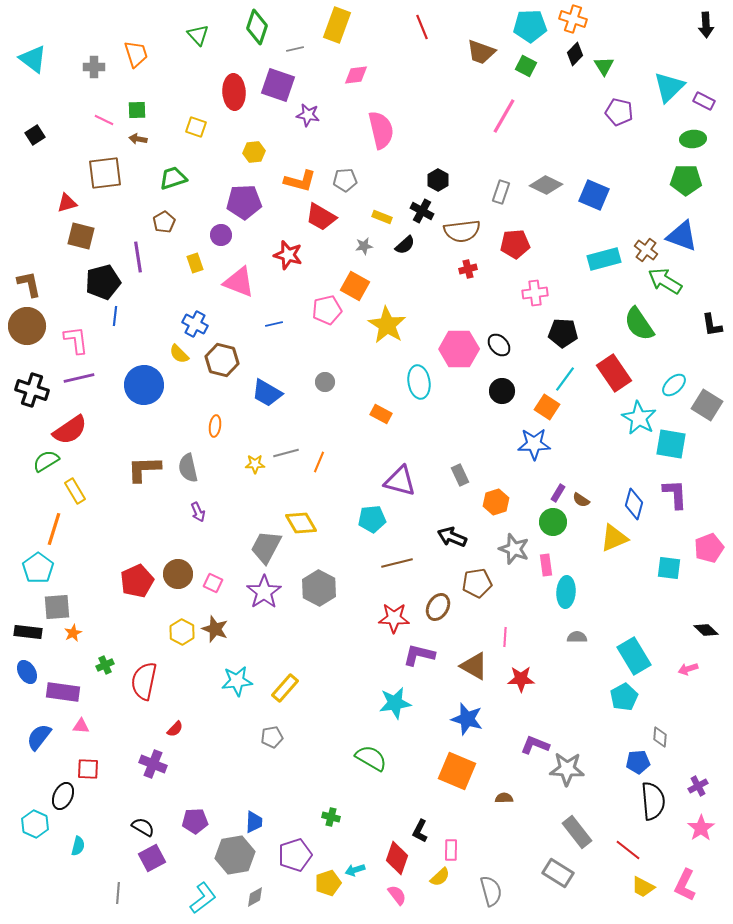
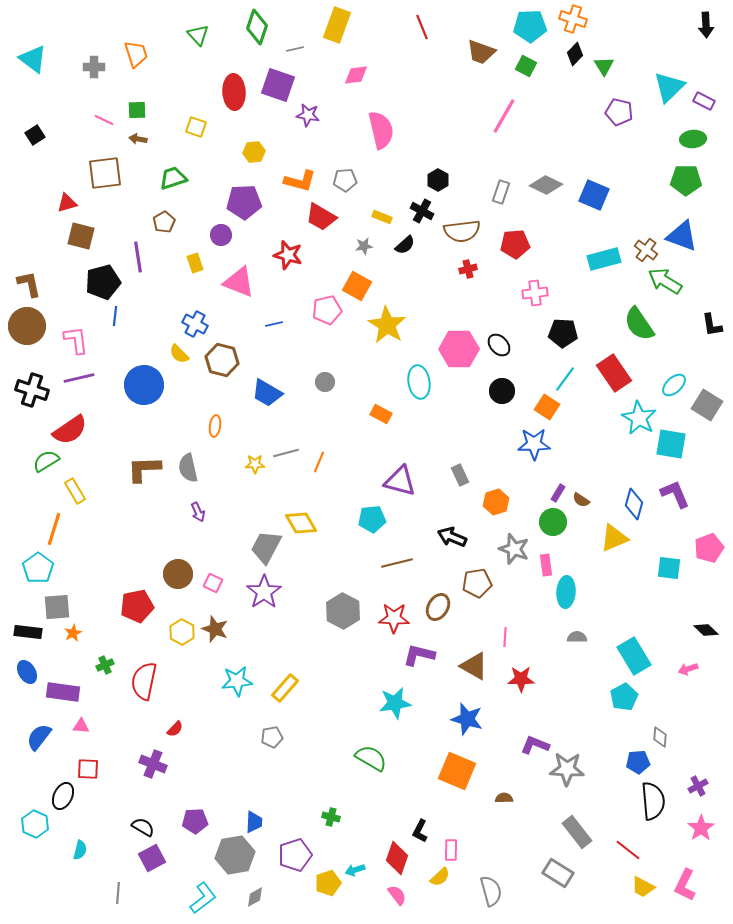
orange square at (355, 286): moved 2 px right
purple L-shape at (675, 494): rotated 20 degrees counterclockwise
red pentagon at (137, 581): moved 25 px down; rotated 12 degrees clockwise
gray hexagon at (319, 588): moved 24 px right, 23 px down
cyan semicircle at (78, 846): moved 2 px right, 4 px down
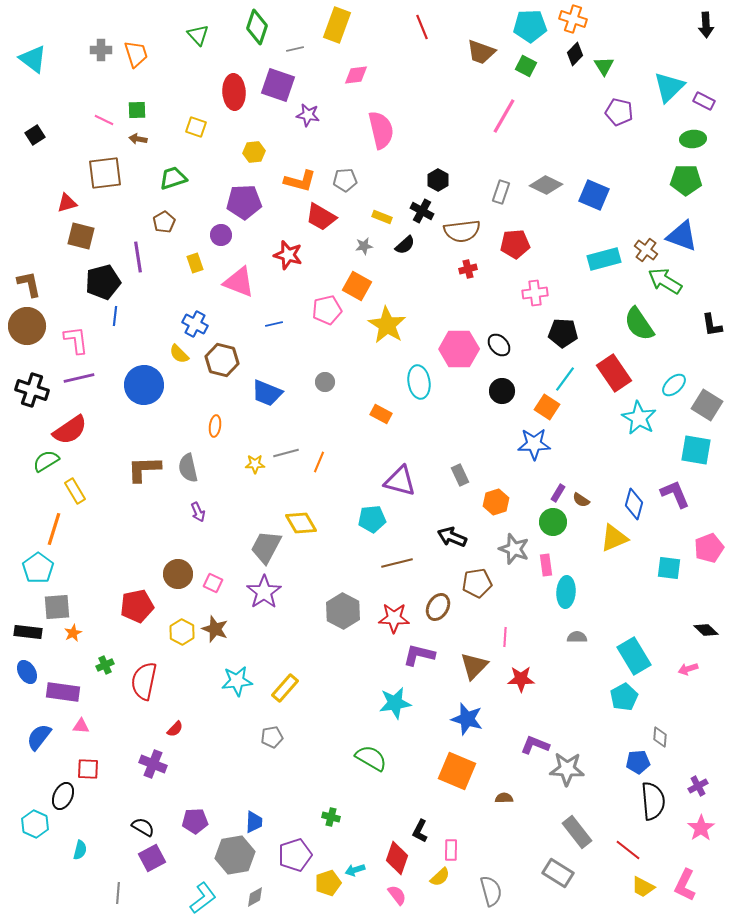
gray cross at (94, 67): moved 7 px right, 17 px up
blue trapezoid at (267, 393): rotated 8 degrees counterclockwise
cyan square at (671, 444): moved 25 px right, 6 px down
brown triangle at (474, 666): rotated 44 degrees clockwise
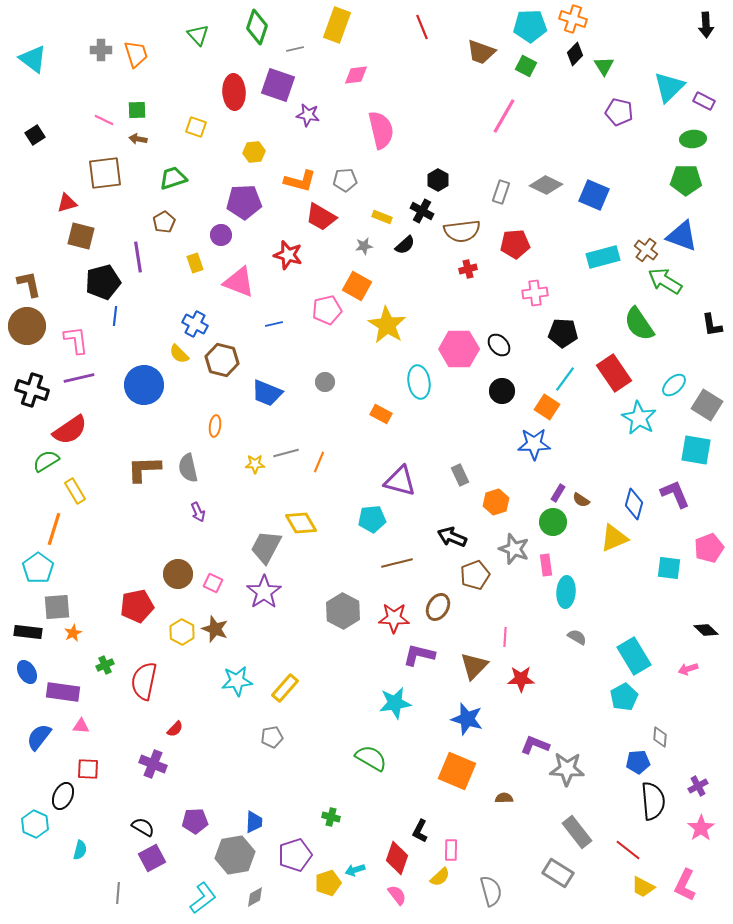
cyan rectangle at (604, 259): moved 1 px left, 2 px up
brown pentagon at (477, 583): moved 2 px left, 8 px up; rotated 12 degrees counterclockwise
gray semicircle at (577, 637): rotated 30 degrees clockwise
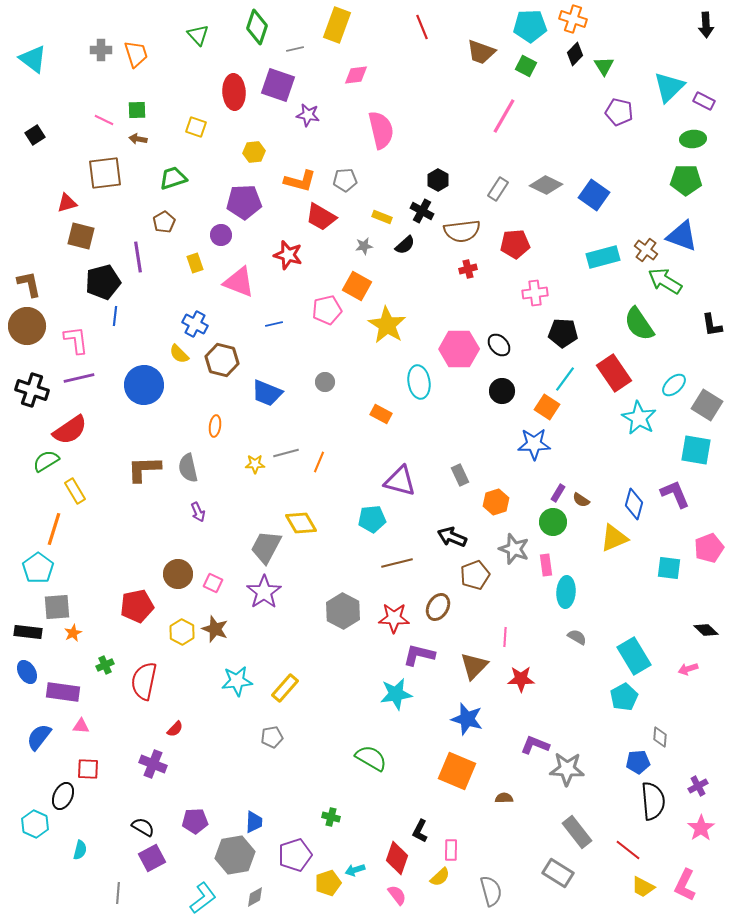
gray rectangle at (501, 192): moved 3 px left, 3 px up; rotated 15 degrees clockwise
blue square at (594, 195): rotated 12 degrees clockwise
cyan star at (395, 703): moved 1 px right, 9 px up
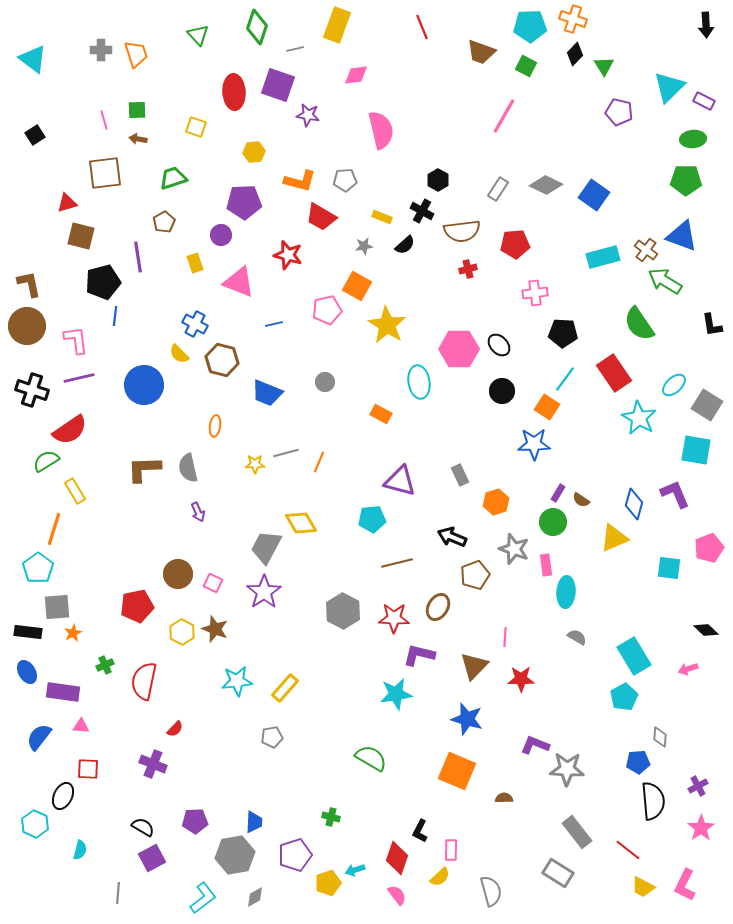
pink line at (104, 120): rotated 48 degrees clockwise
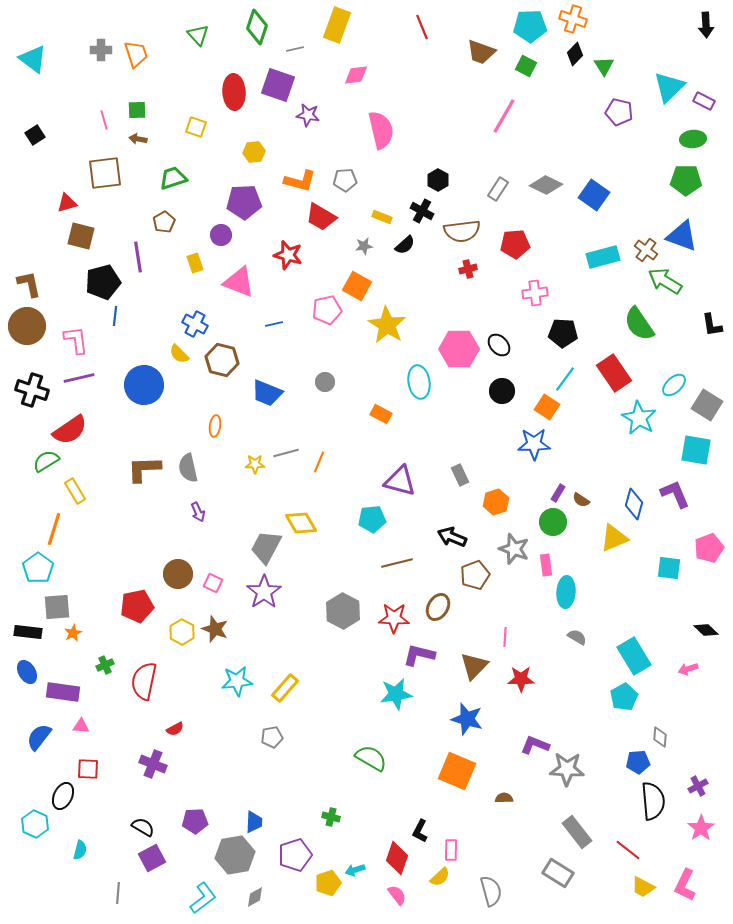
red semicircle at (175, 729): rotated 18 degrees clockwise
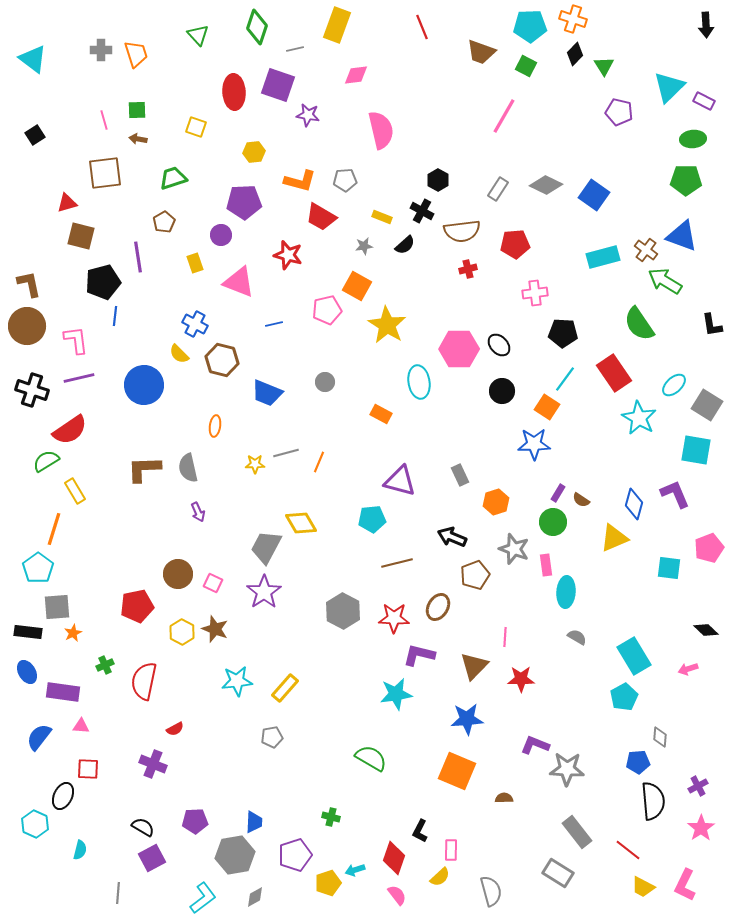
blue star at (467, 719): rotated 20 degrees counterclockwise
red diamond at (397, 858): moved 3 px left
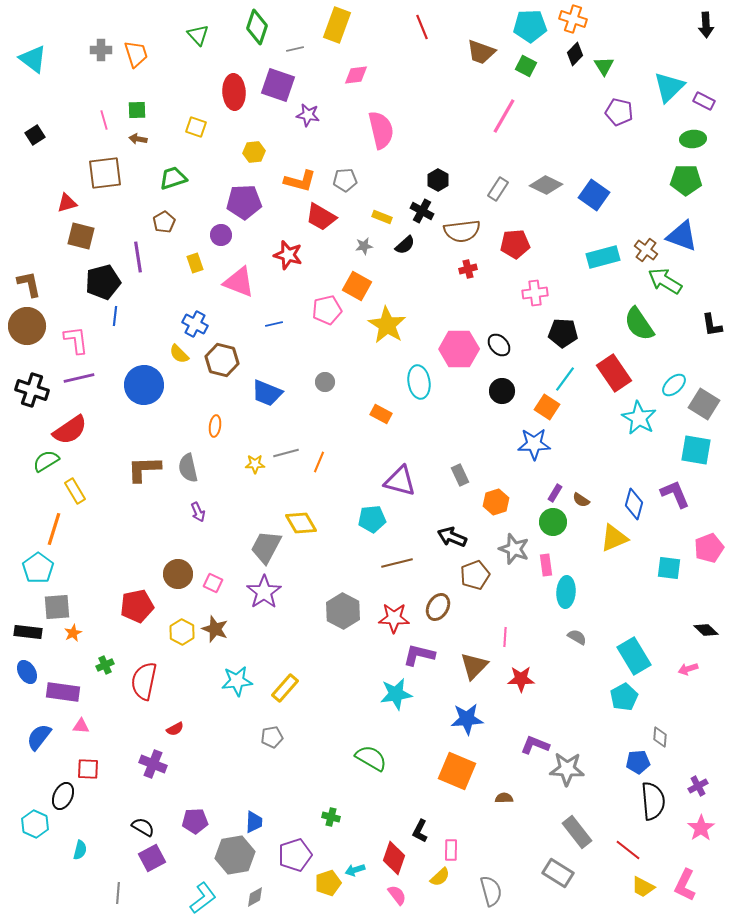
gray square at (707, 405): moved 3 px left, 1 px up
purple rectangle at (558, 493): moved 3 px left
